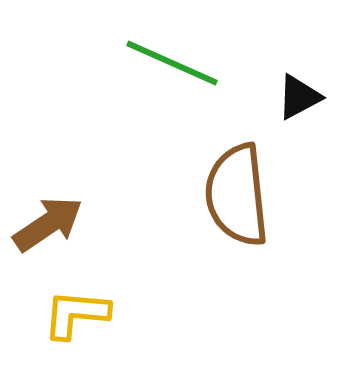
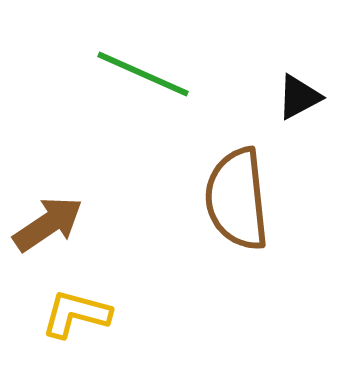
green line: moved 29 px left, 11 px down
brown semicircle: moved 4 px down
yellow L-shape: rotated 10 degrees clockwise
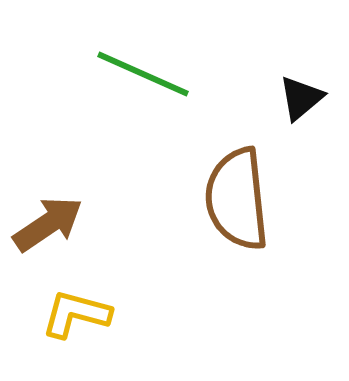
black triangle: moved 2 px right, 1 px down; rotated 12 degrees counterclockwise
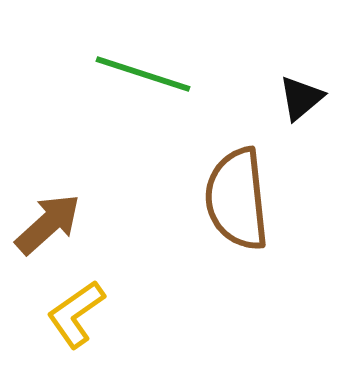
green line: rotated 6 degrees counterclockwise
brown arrow: rotated 8 degrees counterclockwise
yellow L-shape: rotated 50 degrees counterclockwise
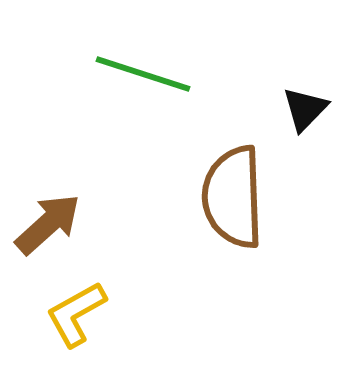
black triangle: moved 4 px right, 11 px down; rotated 6 degrees counterclockwise
brown semicircle: moved 4 px left, 2 px up; rotated 4 degrees clockwise
yellow L-shape: rotated 6 degrees clockwise
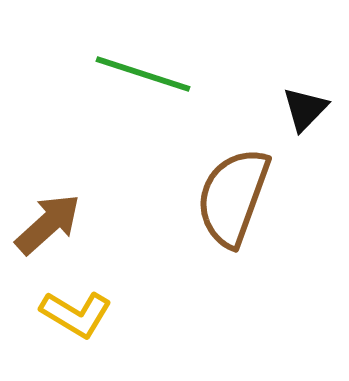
brown semicircle: rotated 22 degrees clockwise
yellow L-shape: rotated 120 degrees counterclockwise
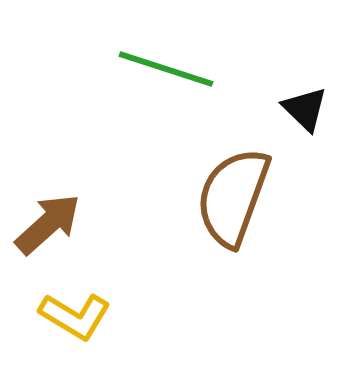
green line: moved 23 px right, 5 px up
black triangle: rotated 30 degrees counterclockwise
yellow L-shape: moved 1 px left, 2 px down
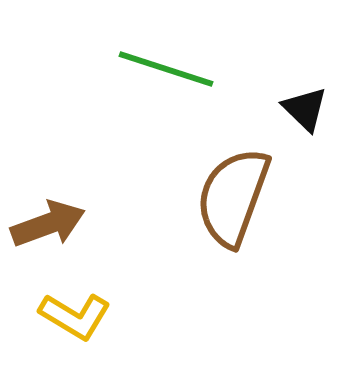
brown arrow: rotated 22 degrees clockwise
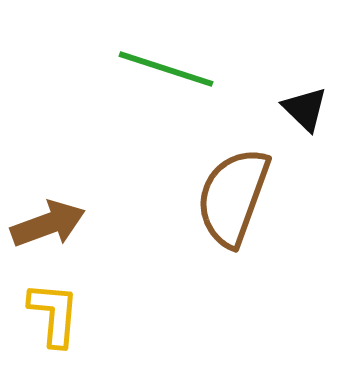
yellow L-shape: moved 21 px left, 2 px up; rotated 116 degrees counterclockwise
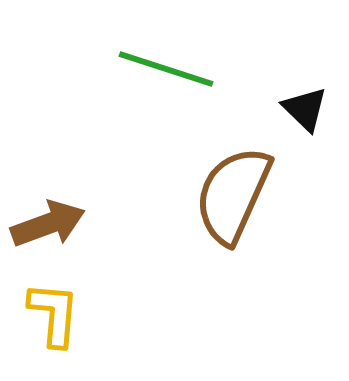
brown semicircle: moved 2 px up; rotated 4 degrees clockwise
